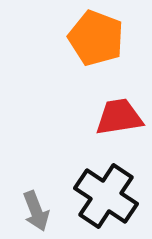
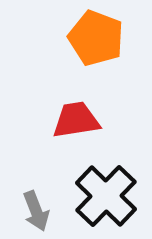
red trapezoid: moved 43 px left, 3 px down
black cross: rotated 10 degrees clockwise
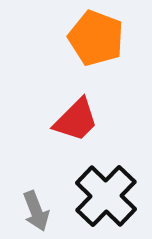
red trapezoid: rotated 144 degrees clockwise
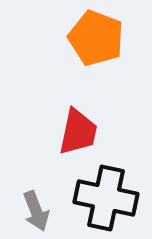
red trapezoid: moved 2 px right, 12 px down; rotated 33 degrees counterclockwise
black cross: moved 2 px down; rotated 32 degrees counterclockwise
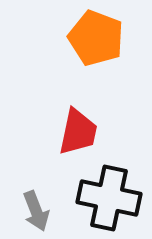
black cross: moved 3 px right
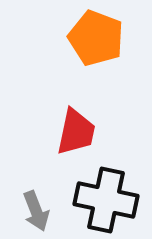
red trapezoid: moved 2 px left
black cross: moved 3 px left, 2 px down
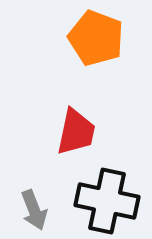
black cross: moved 1 px right, 1 px down
gray arrow: moved 2 px left, 1 px up
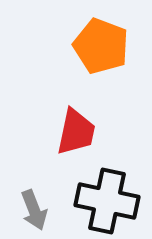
orange pentagon: moved 5 px right, 8 px down
